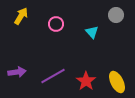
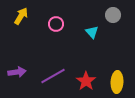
gray circle: moved 3 px left
yellow ellipse: rotated 30 degrees clockwise
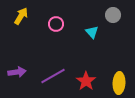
yellow ellipse: moved 2 px right, 1 px down
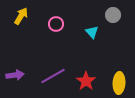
purple arrow: moved 2 px left, 3 px down
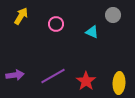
cyan triangle: rotated 24 degrees counterclockwise
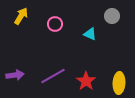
gray circle: moved 1 px left, 1 px down
pink circle: moved 1 px left
cyan triangle: moved 2 px left, 2 px down
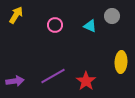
yellow arrow: moved 5 px left, 1 px up
pink circle: moved 1 px down
cyan triangle: moved 8 px up
purple arrow: moved 6 px down
yellow ellipse: moved 2 px right, 21 px up
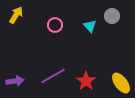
cyan triangle: rotated 24 degrees clockwise
yellow ellipse: moved 21 px down; rotated 40 degrees counterclockwise
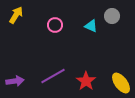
cyan triangle: moved 1 px right; rotated 24 degrees counterclockwise
